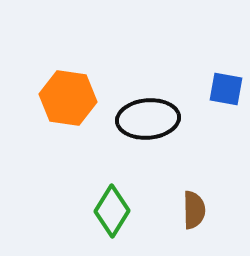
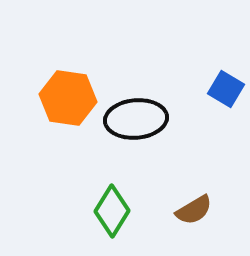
blue square: rotated 21 degrees clockwise
black ellipse: moved 12 px left
brown semicircle: rotated 60 degrees clockwise
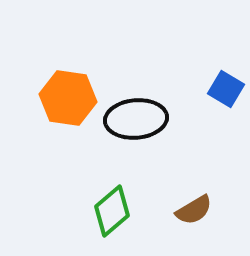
green diamond: rotated 18 degrees clockwise
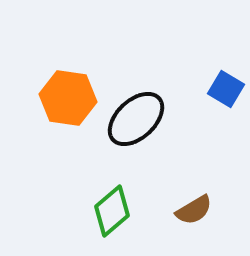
black ellipse: rotated 38 degrees counterclockwise
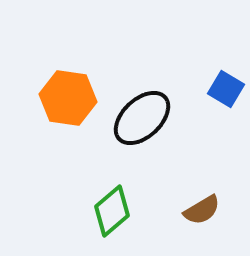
black ellipse: moved 6 px right, 1 px up
brown semicircle: moved 8 px right
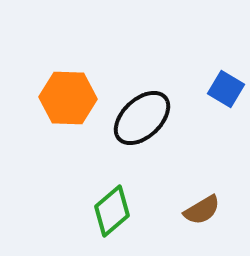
orange hexagon: rotated 6 degrees counterclockwise
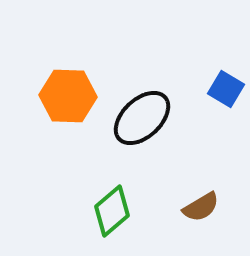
orange hexagon: moved 2 px up
brown semicircle: moved 1 px left, 3 px up
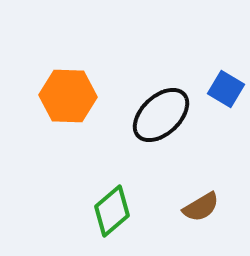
black ellipse: moved 19 px right, 3 px up
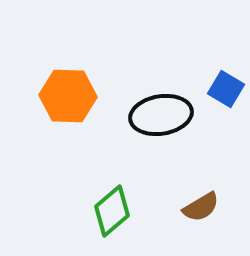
black ellipse: rotated 34 degrees clockwise
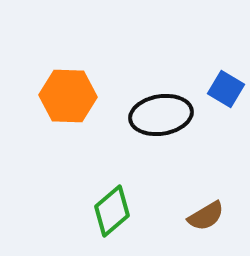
brown semicircle: moved 5 px right, 9 px down
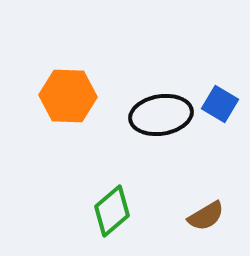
blue square: moved 6 px left, 15 px down
